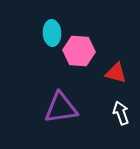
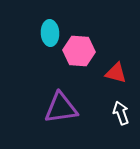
cyan ellipse: moved 2 px left
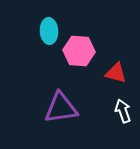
cyan ellipse: moved 1 px left, 2 px up
white arrow: moved 2 px right, 2 px up
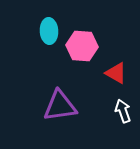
pink hexagon: moved 3 px right, 5 px up
red triangle: rotated 15 degrees clockwise
purple triangle: moved 1 px left, 2 px up
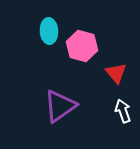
pink hexagon: rotated 12 degrees clockwise
red triangle: rotated 20 degrees clockwise
purple triangle: rotated 27 degrees counterclockwise
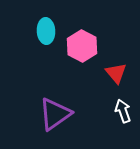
cyan ellipse: moved 3 px left
pink hexagon: rotated 12 degrees clockwise
purple triangle: moved 5 px left, 8 px down
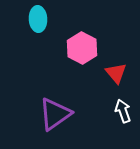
cyan ellipse: moved 8 px left, 12 px up
pink hexagon: moved 2 px down
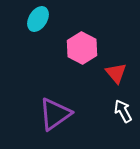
cyan ellipse: rotated 35 degrees clockwise
white arrow: rotated 10 degrees counterclockwise
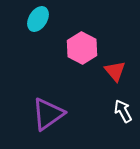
red triangle: moved 1 px left, 2 px up
purple triangle: moved 7 px left
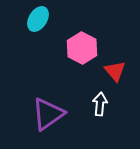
white arrow: moved 23 px left, 7 px up; rotated 35 degrees clockwise
